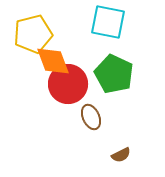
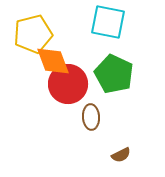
brown ellipse: rotated 20 degrees clockwise
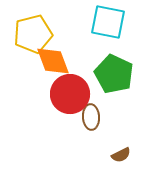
red circle: moved 2 px right, 10 px down
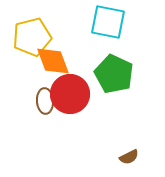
yellow pentagon: moved 1 px left, 3 px down
brown ellipse: moved 46 px left, 16 px up
brown semicircle: moved 8 px right, 2 px down
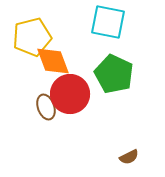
brown ellipse: moved 1 px right, 6 px down; rotated 15 degrees counterclockwise
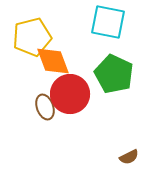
brown ellipse: moved 1 px left
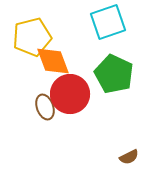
cyan square: rotated 30 degrees counterclockwise
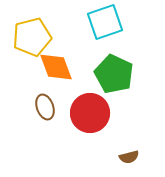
cyan square: moved 3 px left
orange diamond: moved 3 px right, 6 px down
red circle: moved 20 px right, 19 px down
brown semicircle: rotated 12 degrees clockwise
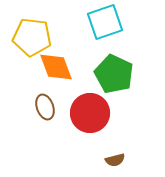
yellow pentagon: rotated 21 degrees clockwise
brown semicircle: moved 14 px left, 3 px down
